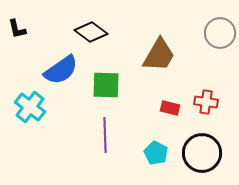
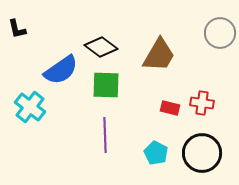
black diamond: moved 10 px right, 15 px down
red cross: moved 4 px left, 1 px down
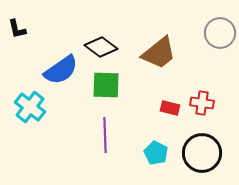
brown trapezoid: moved 2 px up; rotated 21 degrees clockwise
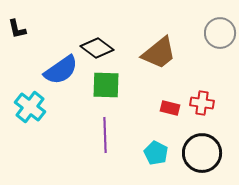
black diamond: moved 4 px left, 1 px down
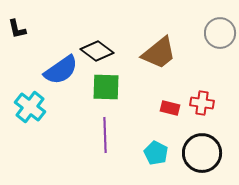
black diamond: moved 3 px down
green square: moved 2 px down
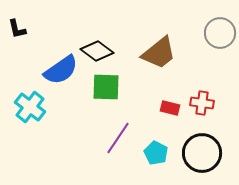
purple line: moved 13 px right, 3 px down; rotated 36 degrees clockwise
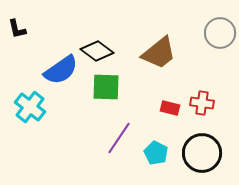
purple line: moved 1 px right
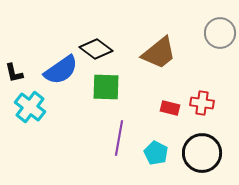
black L-shape: moved 3 px left, 44 px down
black diamond: moved 1 px left, 2 px up
purple line: rotated 24 degrees counterclockwise
